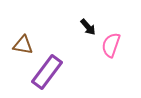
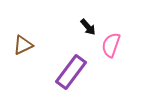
brown triangle: rotated 35 degrees counterclockwise
purple rectangle: moved 24 px right
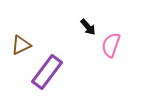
brown triangle: moved 2 px left
purple rectangle: moved 24 px left
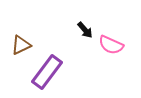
black arrow: moved 3 px left, 3 px down
pink semicircle: rotated 85 degrees counterclockwise
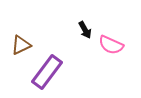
black arrow: rotated 12 degrees clockwise
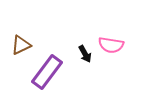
black arrow: moved 24 px down
pink semicircle: rotated 15 degrees counterclockwise
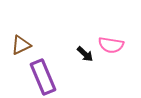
black arrow: rotated 18 degrees counterclockwise
purple rectangle: moved 4 px left, 5 px down; rotated 60 degrees counterclockwise
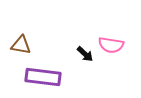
brown triangle: rotated 35 degrees clockwise
purple rectangle: rotated 60 degrees counterclockwise
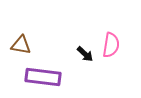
pink semicircle: rotated 90 degrees counterclockwise
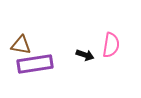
black arrow: moved 1 px down; rotated 24 degrees counterclockwise
purple rectangle: moved 8 px left, 13 px up; rotated 16 degrees counterclockwise
